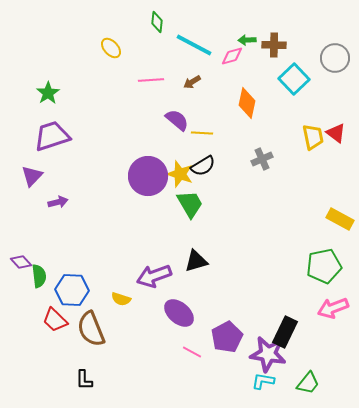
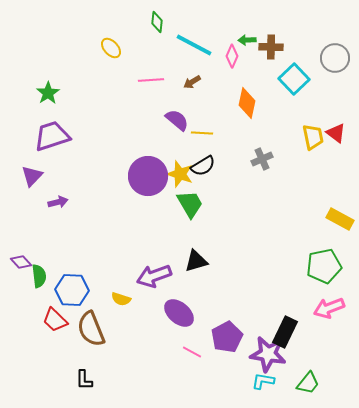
brown cross at (274, 45): moved 3 px left, 2 px down
pink diamond at (232, 56): rotated 50 degrees counterclockwise
pink arrow at (333, 308): moved 4 px left
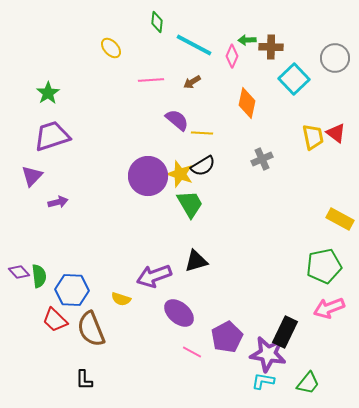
purple diamond at (21, 262): moved 2 px left, 10 px down
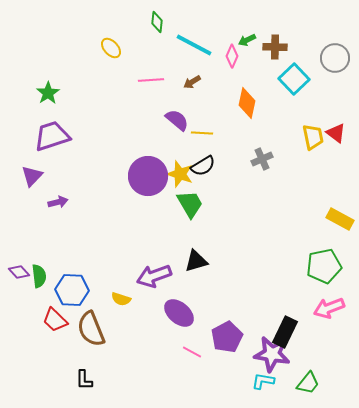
green arrow at (247, 40): rotated 24 degrees counterclockwise
brown cross at (271, 47): moved 4 px right
purple star at (268, 354): moved 4 px right
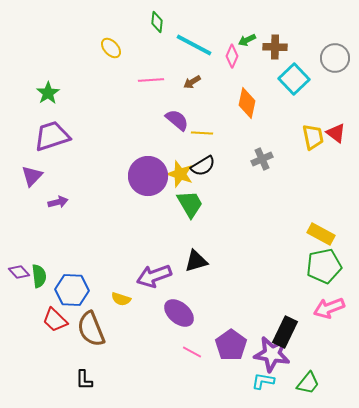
yellow rectangle at (340, 219): moved 19 px left, 15 px down
purple pentagon at (227, 337): moved 4 px right, 8 px down; rotated 8 degrees counterclockwise
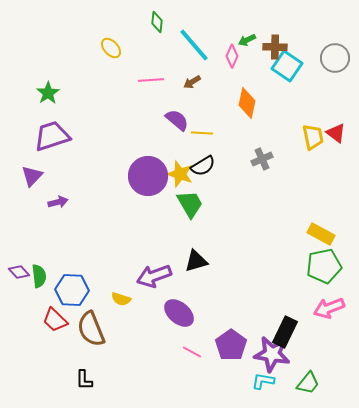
cyan line at (194, 45): rotated 21 degrees clockwise
cyan square at (294, 79): moved 7 px left, 13 px up; rotated 12 degrees counterclockwise
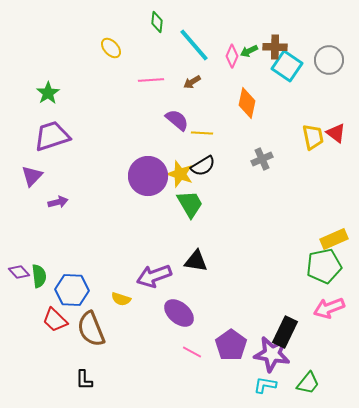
green arrow at (247, 40): moved 2 px right, 11 px down
gray circle at (335, 58): moved 6 px left, 2 px down
yellow rectangle at (321, 234): moved 13 px right, 5 px down; rotated 52 degrees counterclockwise
black triangle at (196, 261): rotated 25 degrees clockwise
cyan L-shape at (263, 381): moved 2 px right, 4 px down
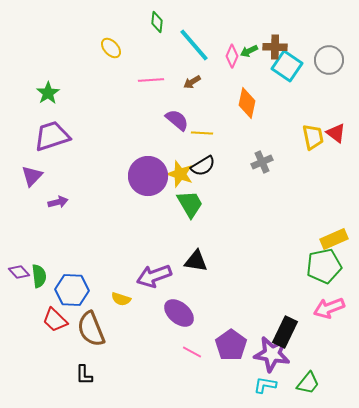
gray cross at (262, 159): moved 3 px down
black L-shape at (84, 380): moved 5 px up
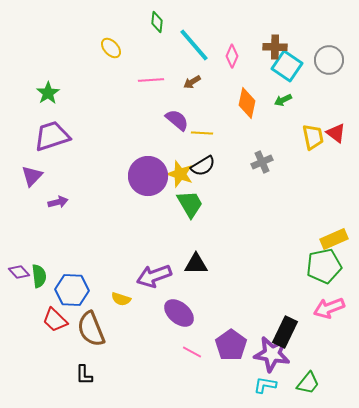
green arrow at (249, 51): moved 34 px right, 49 px down
black triangle at (196, 261): moved 3 px down; rotated 10 degrees counterclockwise
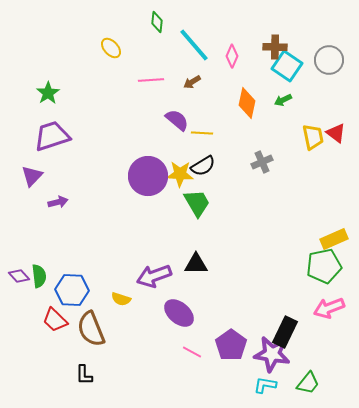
yellow star at (180, 174): rotated 16 degrees counterclockwise
green trapezoid at (190, 204): moved 7 px right, 1 px up
purple diamond at (19, 272): moved 4 px down
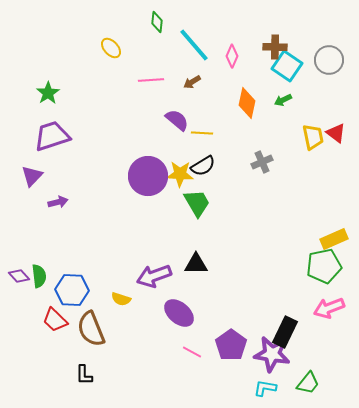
cyan L-shape at (265, 385): moved 3 px down
